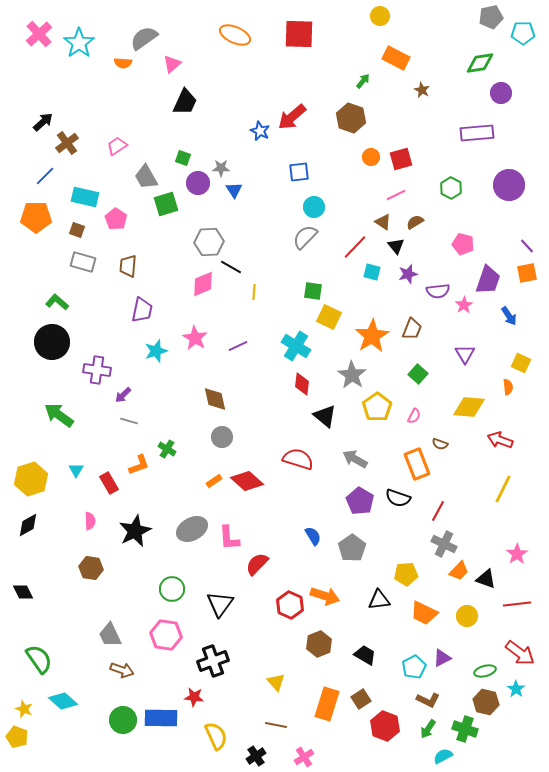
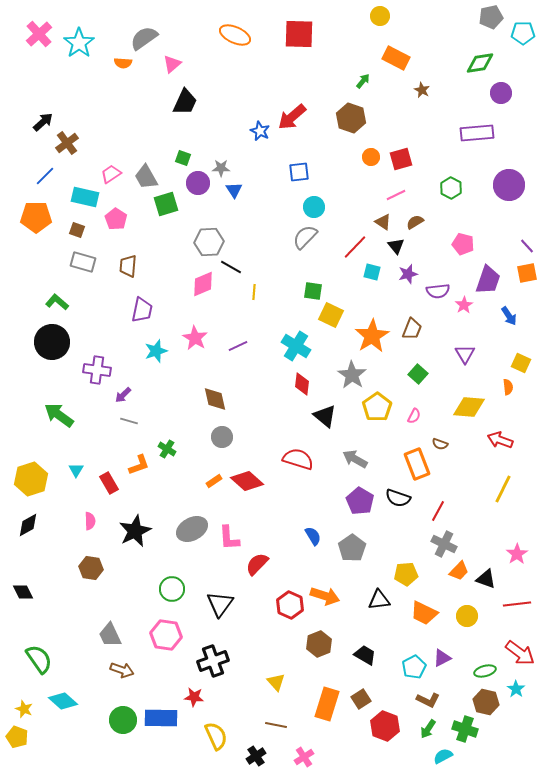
pink trapezoid at (117, 146): moved 6 px left, 28 px down
yellow square at (329, 317): moved 2 px right, 2 px up
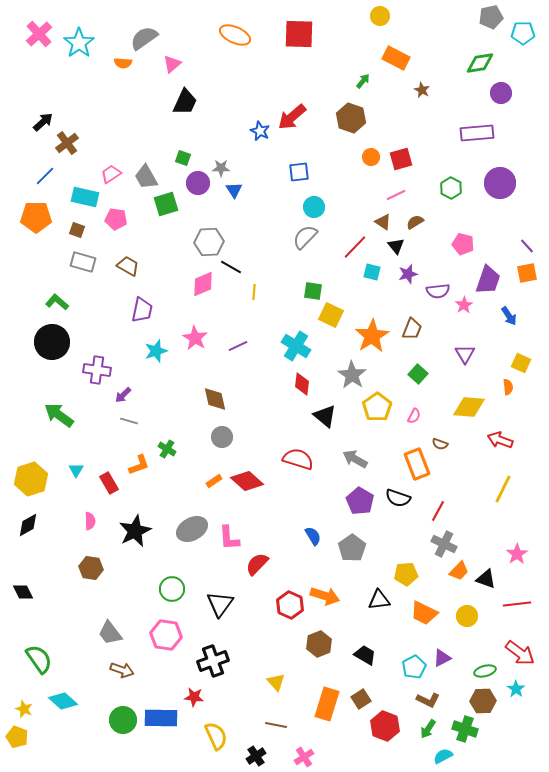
purple circle at (509, 185): moved 9 px left, 2 px up
pink pentagon at (116, 219): rotated 25 degrees counterclockwise
brown trapezoid at (128, 266): rotated 115 degrees clockwise
gray trapezoid at (110, 635): moved 2 px up; rotated 12 degrees counterclockwise
brown hexagon at (486, 702): moved 3 px left, 1 px up; rotated 15 degrees counterclockwise
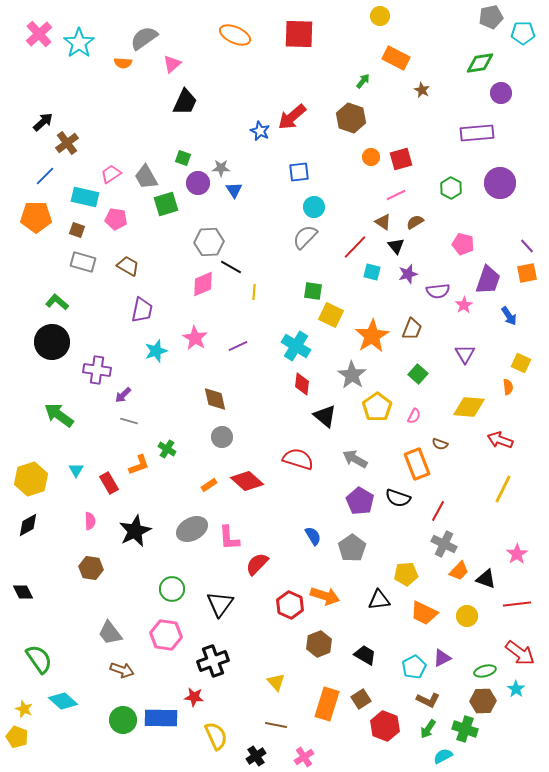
orange rectangle at (214, 481): moved 5 px left, 4 px down
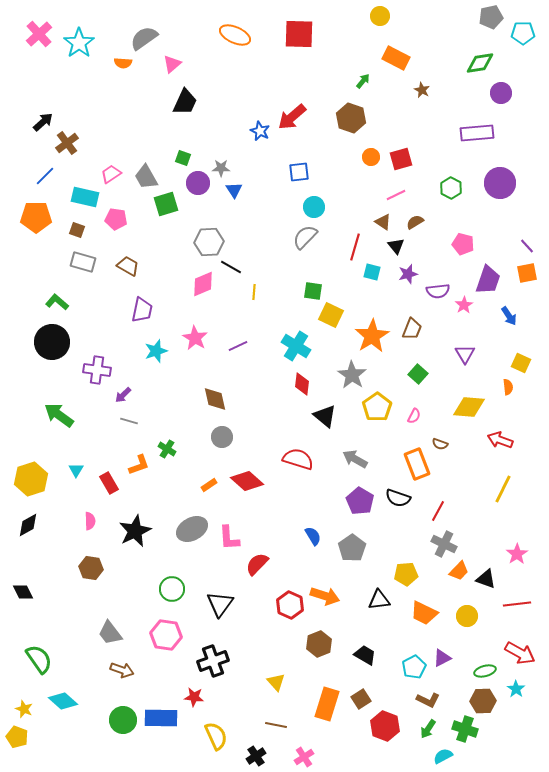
red line at (355, 247): rotated 28 degrees counterclockwise
red arrow at (520, 653): rotated 8 degrees counterclockwise
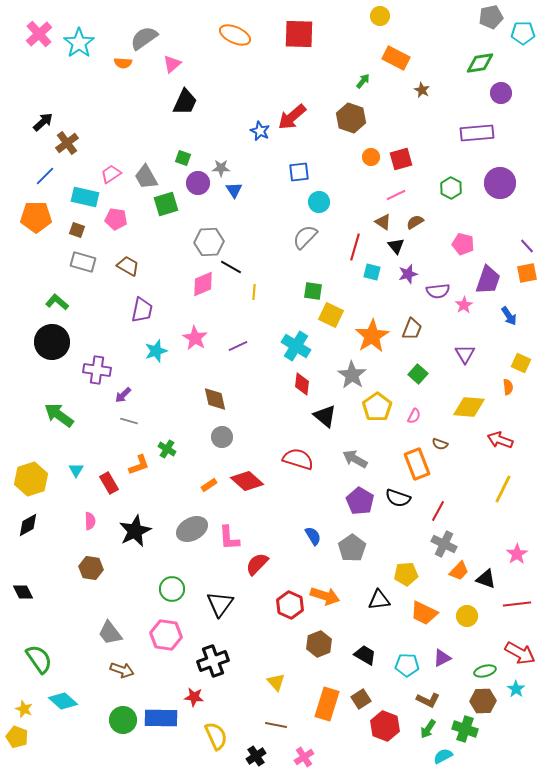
cyan circle at (314, 207): moved 5 px right, 5 px up
cyan pentagon at (414, 667): moved 7 px left, 2 px up; rotated 30 degrees clockwise
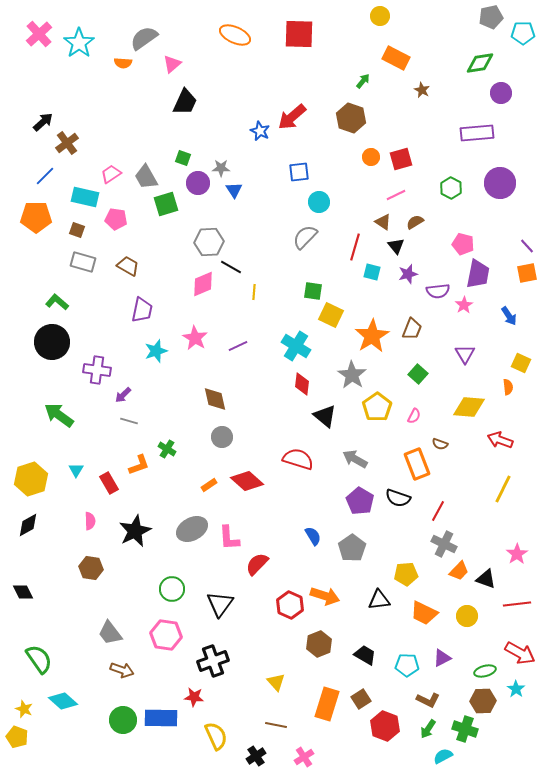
purple trapezoid at (488, 280): moved 10 px left, 6 px up; rotated 8 degrees counterclockwise
